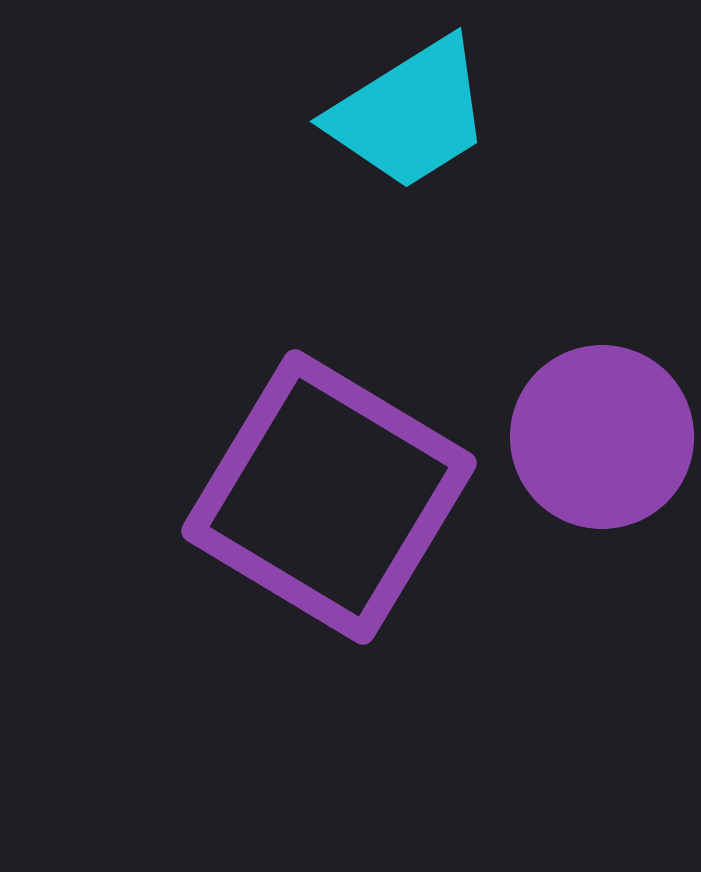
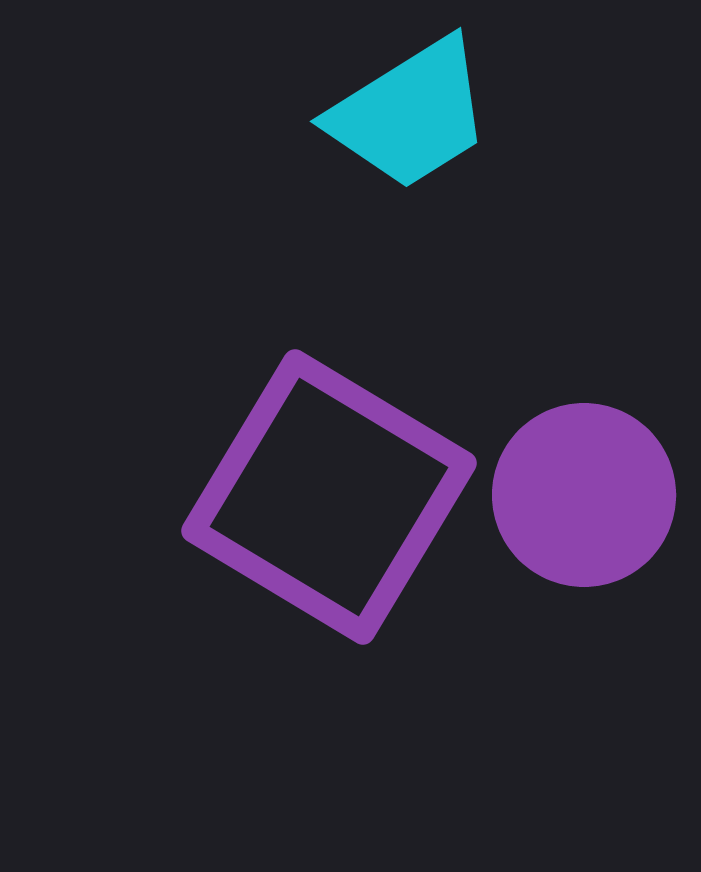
purple circle: moved 18 px left, 58 px down
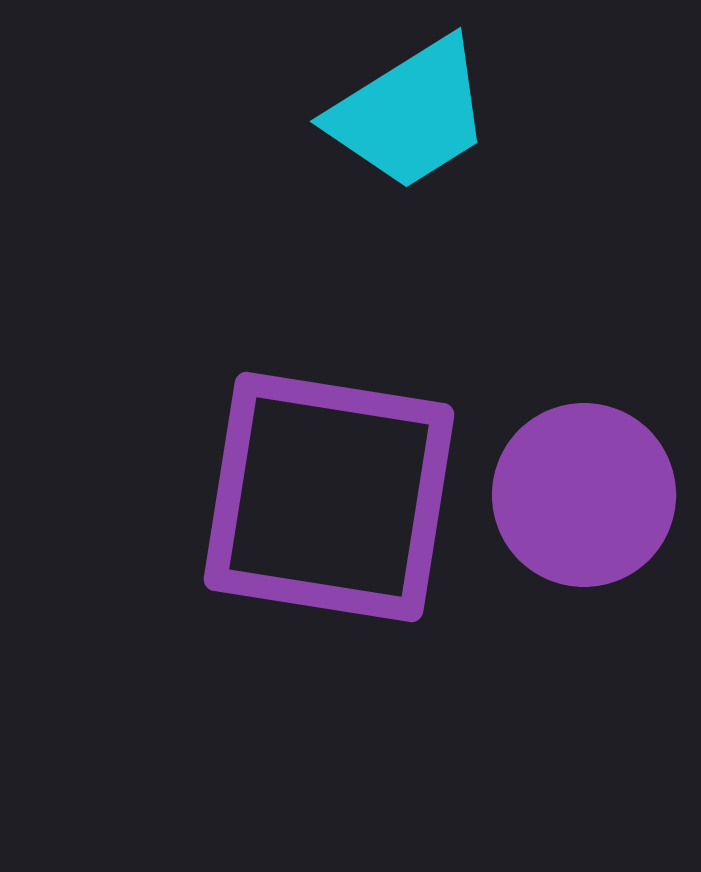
purple square: rotated 22 degrees counterclockwise
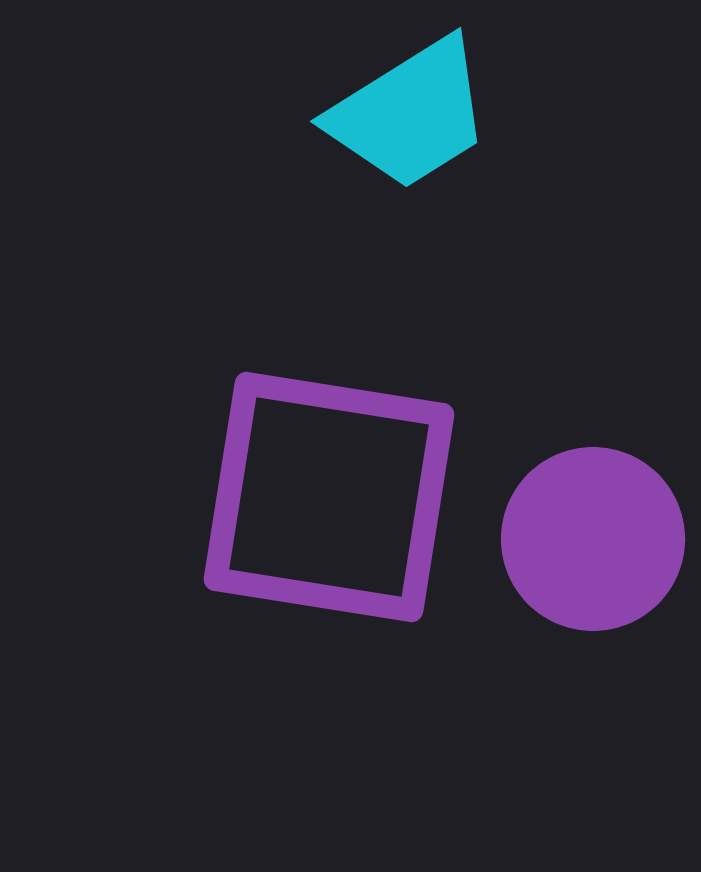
purple circle: moved 9 px right, 44 px down
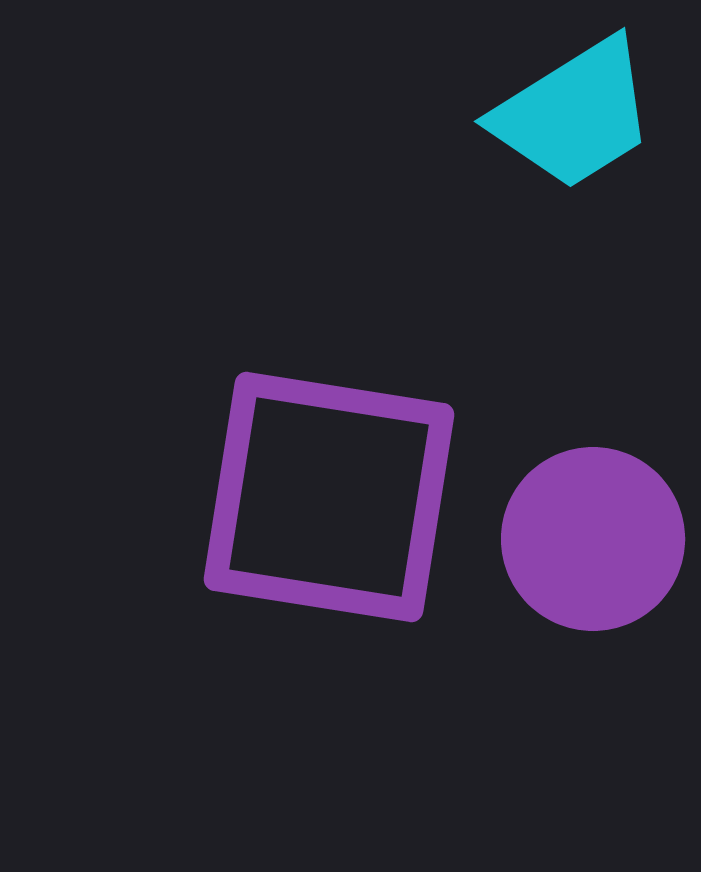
cyan trapezoid: moved 164 px right
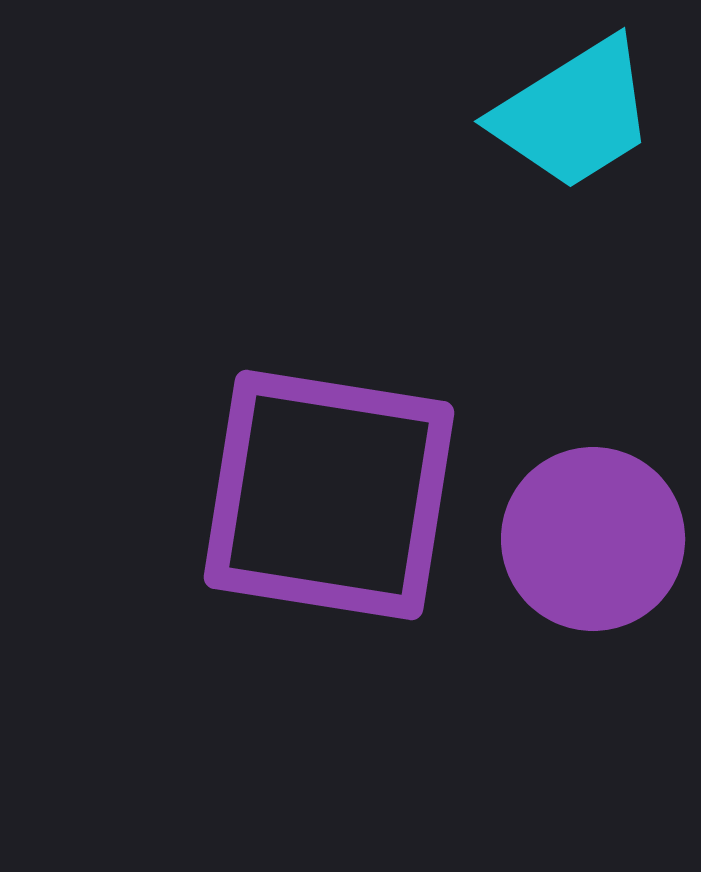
purple square: moved 2 px up
